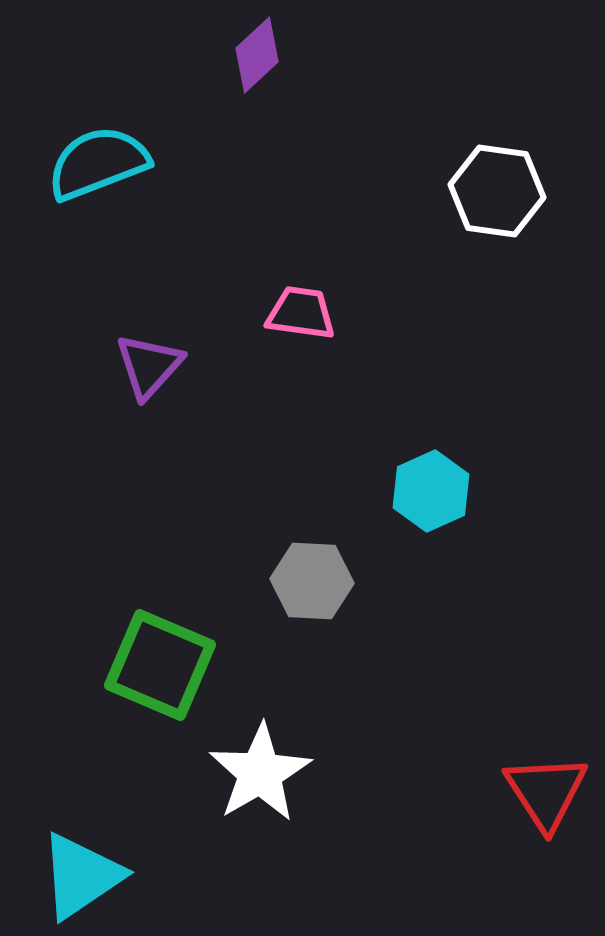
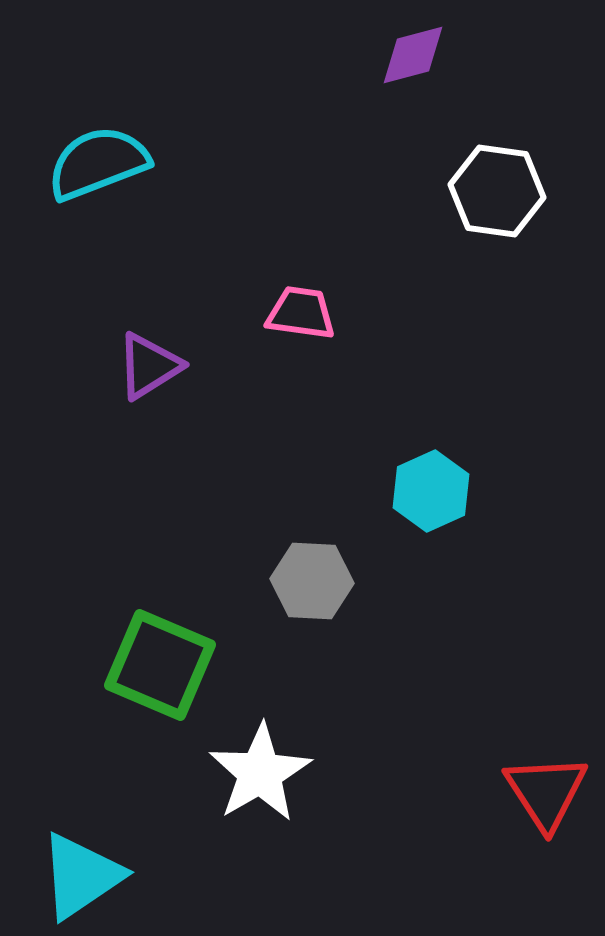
purple diamond: moved 156 px right; rotated 28 degrees clockwise
purple triangle: rotated 16 degrees clockwise
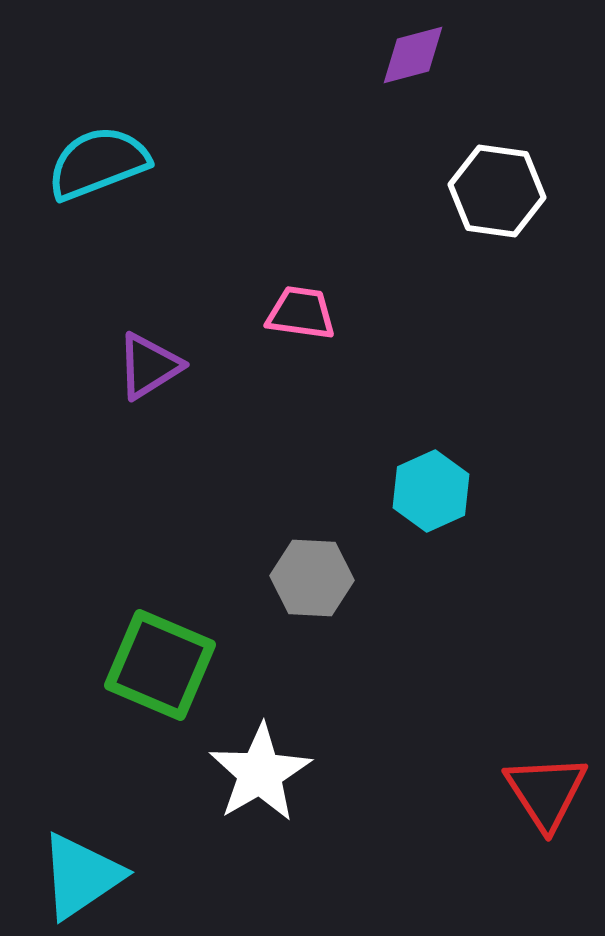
gray hexagon: moved 3 px up
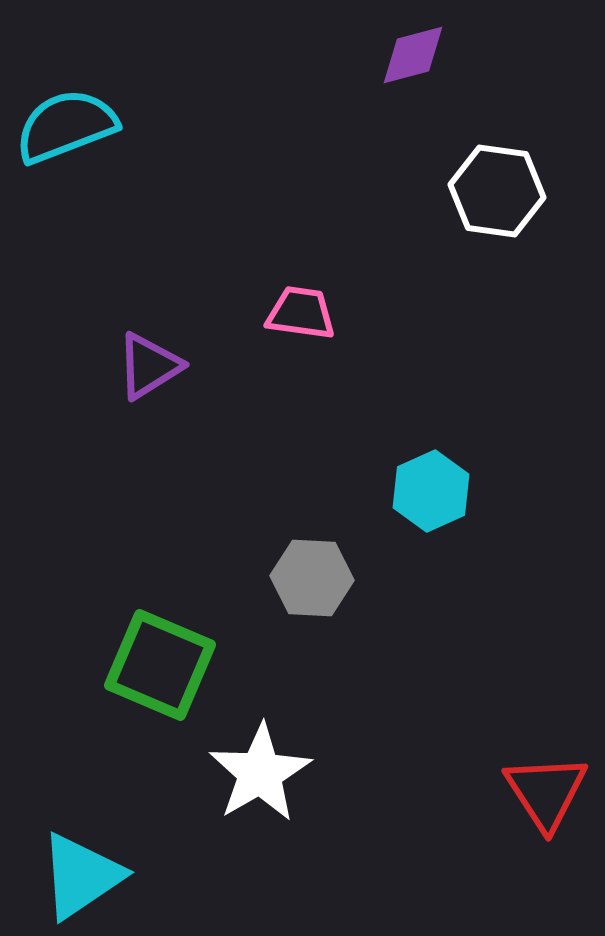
cyan semicircle: moved 32 px left, 37 px up
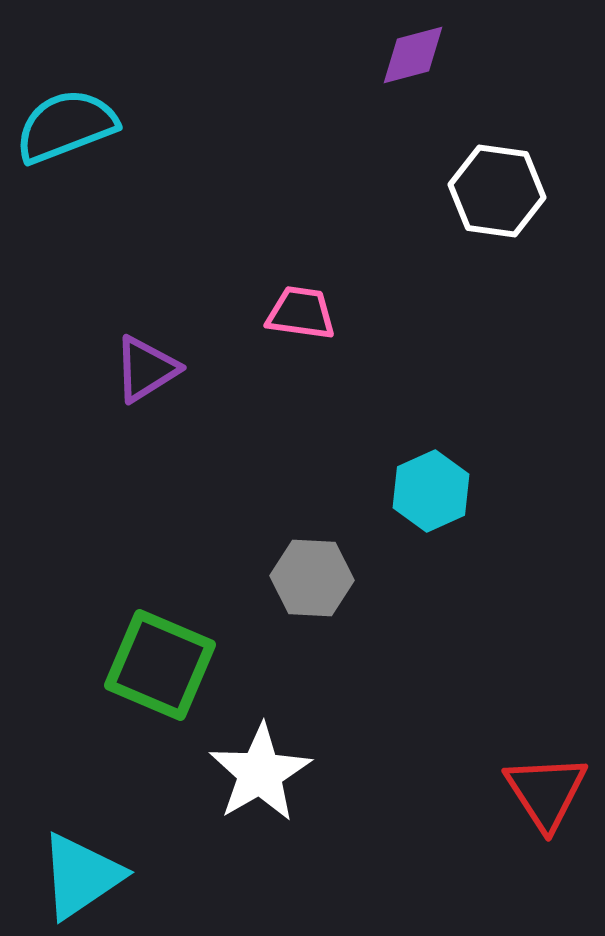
purple triangle: moved 3 px left, 3 px down
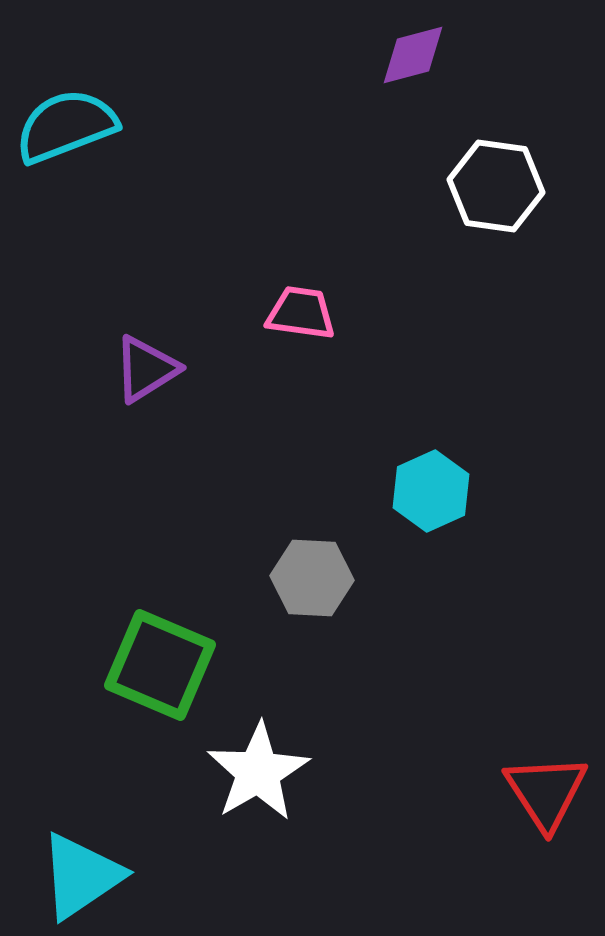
white hexagon: moved 1 px left, 5 px up
white star: moved 2 px left, 1 px up
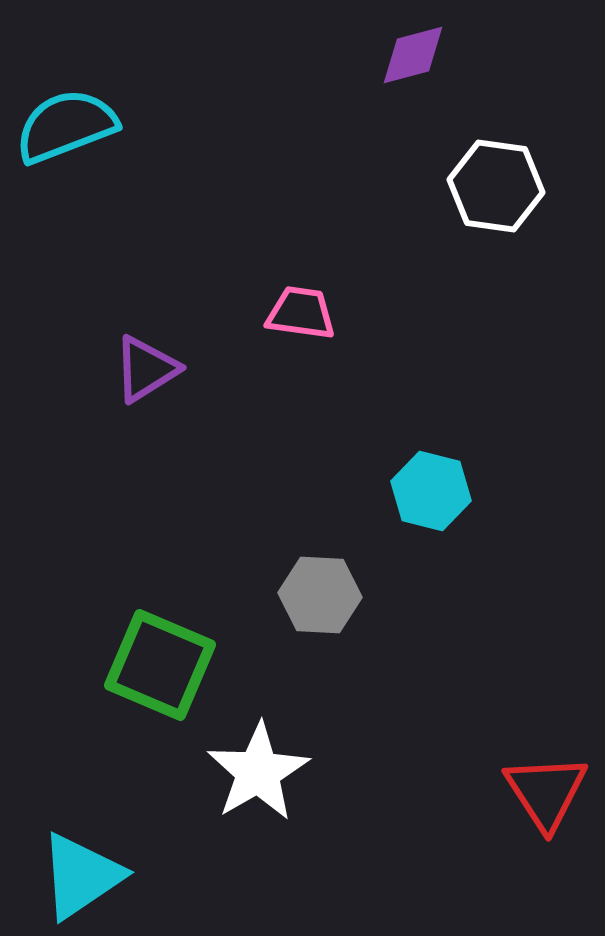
cyan hexagon: rotated 22 degrees counterclockwise
gray hexagon: moved 8 px right, 17 px down
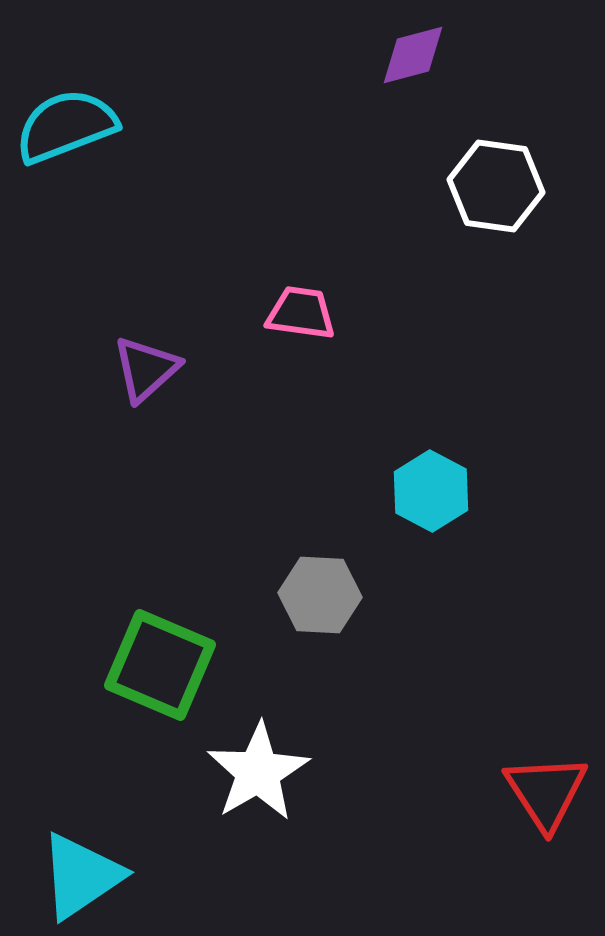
purple triangle: rotated 10 degrees counterclockwise
cyan hexagon: rotated 14 degrees clockwise
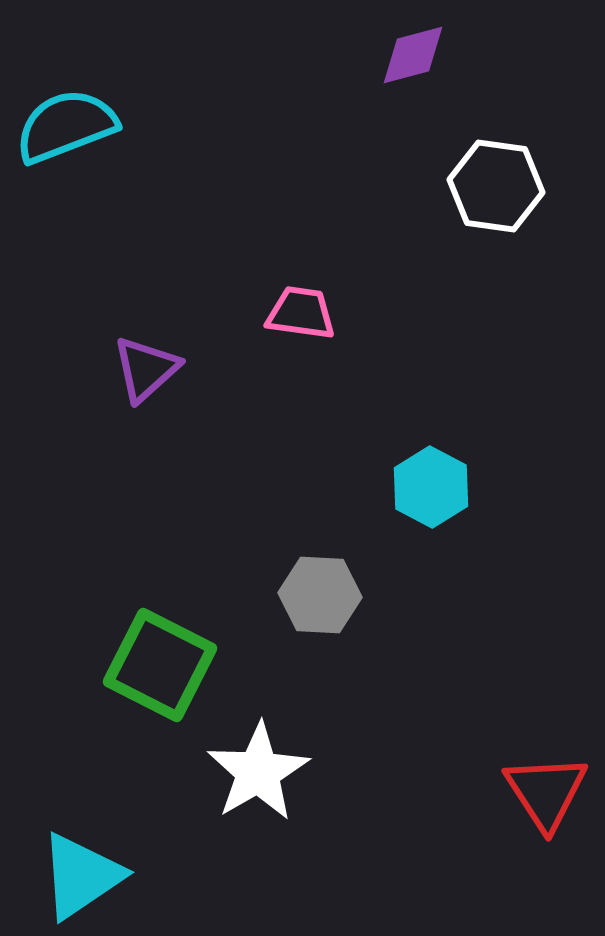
cyan hexagon: moved 4 px up
green square: rotated 4 degrees clockwise
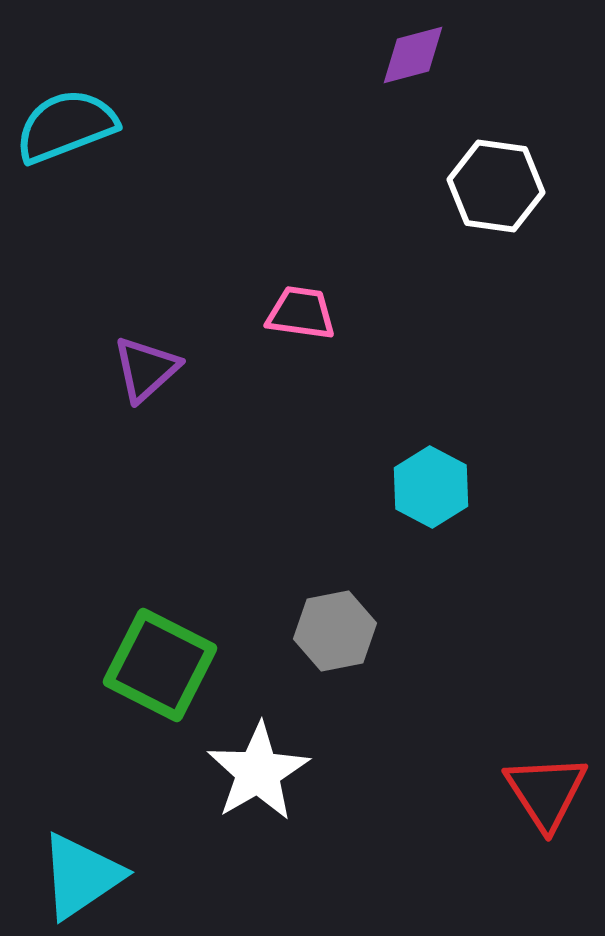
gray hexagon: moved 15 px right, 36 px down; rotated 14 degrees counterclockwise
